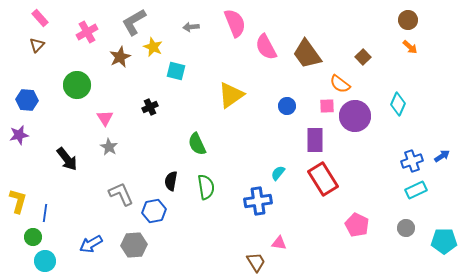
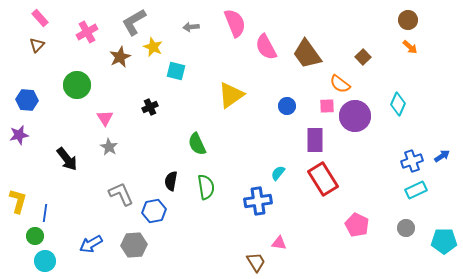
green circle at (33, 237): moved 2 px right, 1 px up
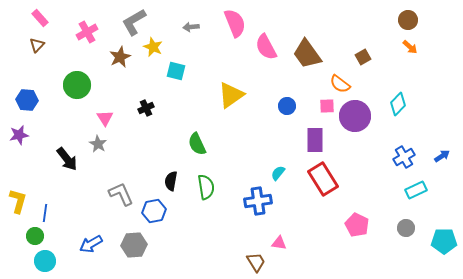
brown square at (363, 57): rotated 14 degrees clockwise
cyan diamond at (398, 104): rotated 20 degrees clockwise
black cross at (150, 107): moved 4 px left, 1 px down
gray star at (109, 147): moved 11 px left, 3 px up
blue cross at (412, 161): moved 8 px left, 4 px up; rotated 10 degrees counterclockwise
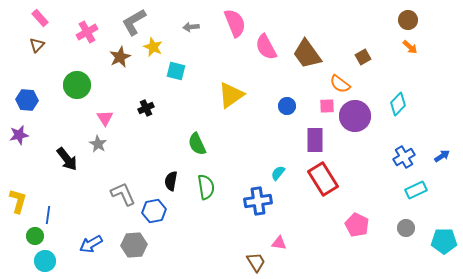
gray L-shape at (121, 194): moved 2 px right
blue line at (45, 213): moved 3 px right, 2 px down
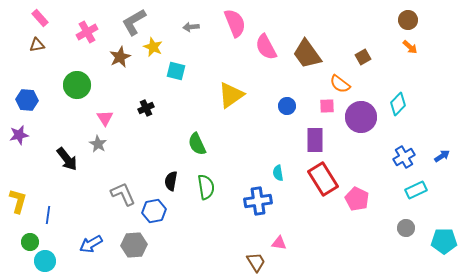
brown triangle at (37, 45): rotated 35 degrees clockwise
purple circle at (355, 116): moved 6 px right, 1 px down
cyan semicircle at (278, 173): rotated 49 degrees counterclockwise
pink pentagon at (357, 225): moved 26 px up
green circle at (35, 236): moved 5 px left, 6 px down
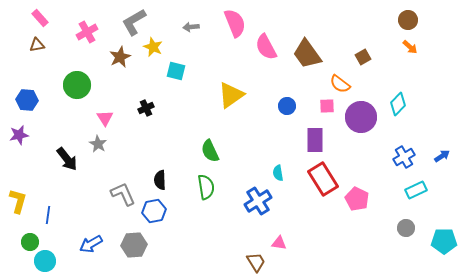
green semicircle at (197, 144): moved 13 px right, 7 px down
black semicircle at (171, 181): moved 11 px left, 1 px up; rotated 12 degrees counterclockwise
blue cross at (258, 201): rotated 24 degrees counterclockwise
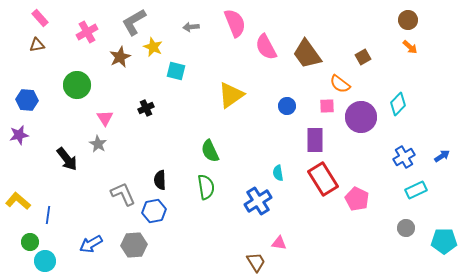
yellow L-shape at (18, 201): rotated 65 degrees counterclockwise
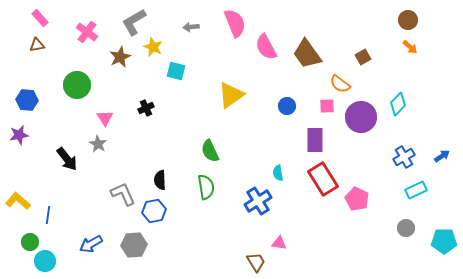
pink cross at (87, 32): rotated 25 degrees counterclockwise
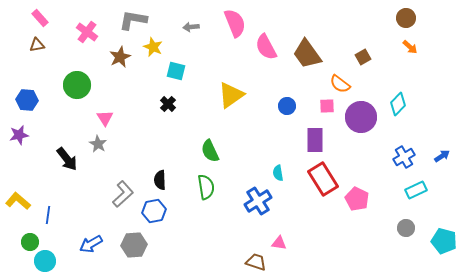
brown circle at (408, 20): moved 2 px left, 2 px up
gray L-shape at (134, 22): moved 1 px left, 2 px up; rotated 40 degrees clockwise
black cross at (146, 108): moved 22 px right, 4 px up; rotated 21 degrees counterclockwise
gray L-shape at (123, 194): rotated 72 degrees clockwise
cyan pentagon at (444, 241): rotated 15 degrees clockwise
brown trapezoid at (256, 262): rotated 40 degrees counterclockwise
